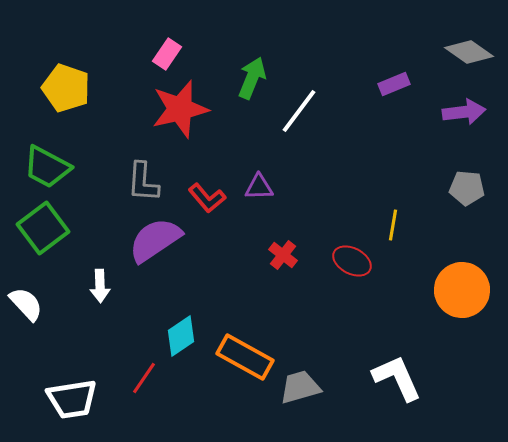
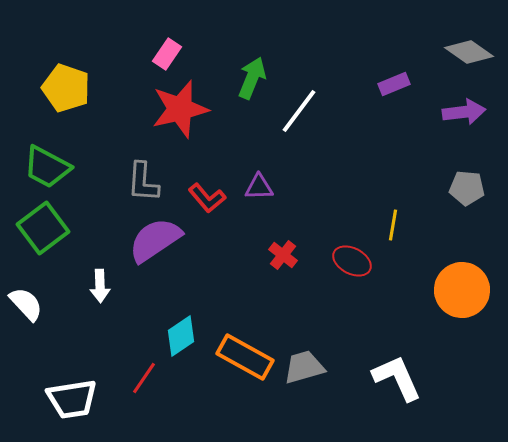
gray trapezoid: moved 4 px right, 20 px up
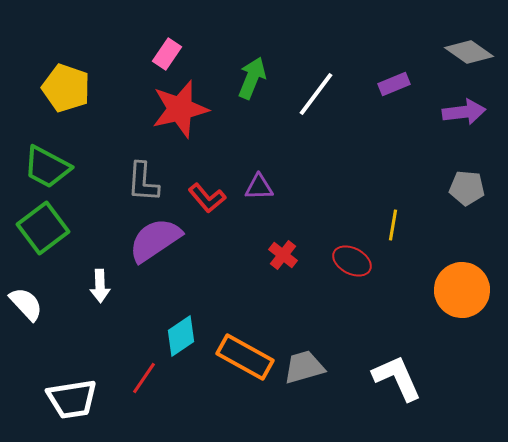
white line: moved 17 px right, 17 px up
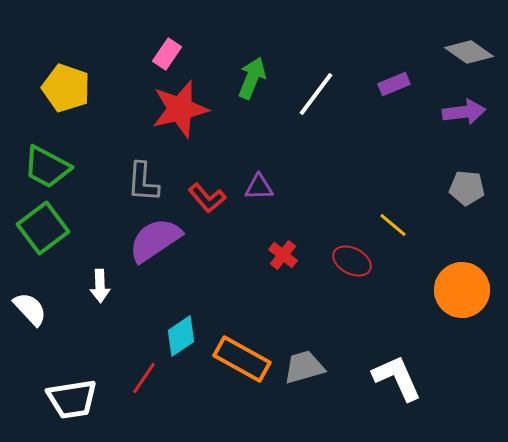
yellow line: rotated 60 degrees counterclockwise
white semicircle: moved 4 px right, 5 px down
orange rectangle: moved 3 px left, 2 px down
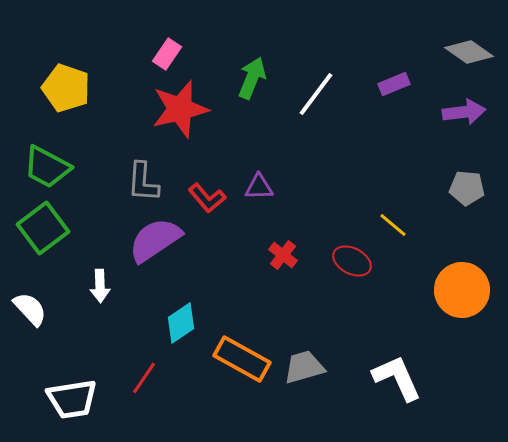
cyan diamond: moved 13 px up
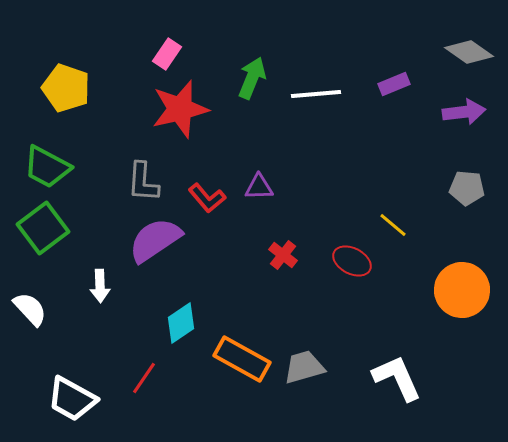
white line: rotated 48 degrees clockwise
white trapezoid: rotated 38 degrees clockwise
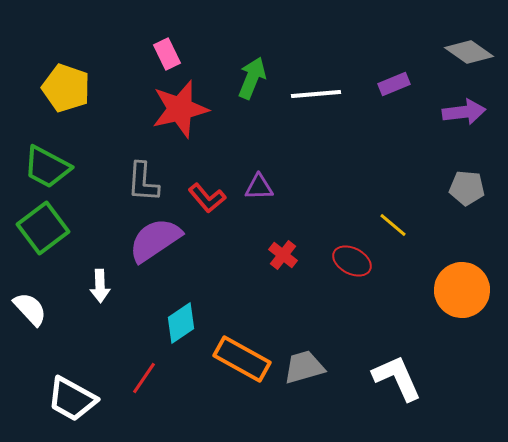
pink rectangle: rotated 60 degrees counterclockwise
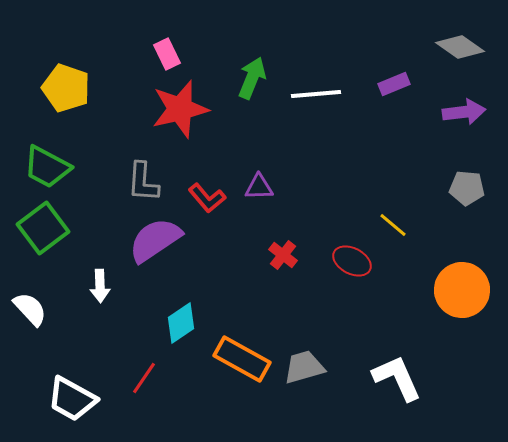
gray diamond: moved 9 px left, 5 px up
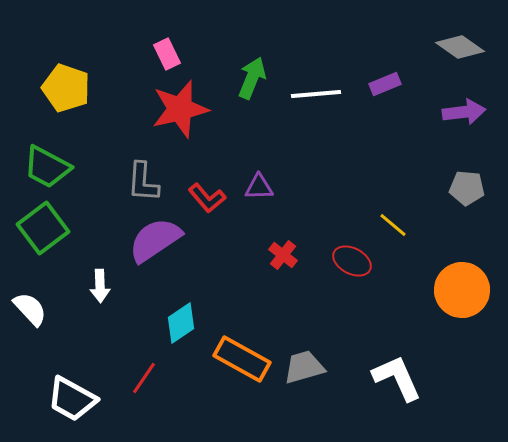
purple rectangle: moved 9 px left
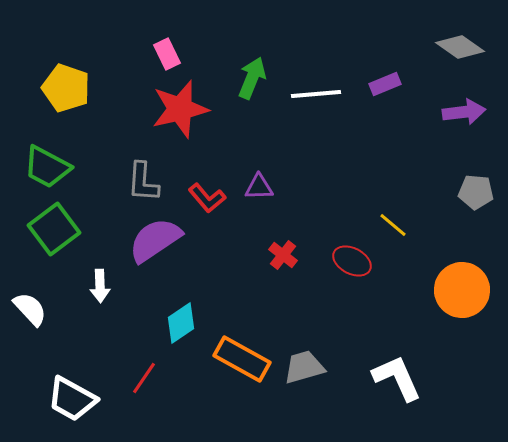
gray pentagon: moved 9 px right, 4 px down
green square: moved 11 px right, 1 px down
